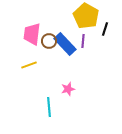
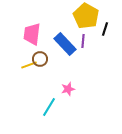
brown circle: moved 9 px left, 18 px down
cyan line: rotated 36 degrees clockwise
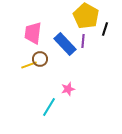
pink trapezoid: moved 1 px right, 1 px up
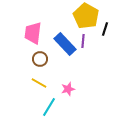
yellow line: moved 10 px right, 18 px down; rotated 49 degrees clockwise
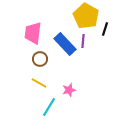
pink star: moved 1 px right, 1 px down
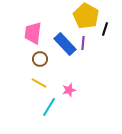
purple line: moved 2 px down
